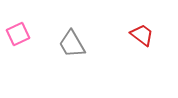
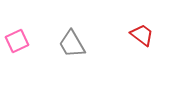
pink square: moved 1 px left, 7 px down
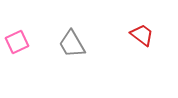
pink square: moved 1 px down
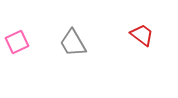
gray trapezoid: moved 1 px right, 1 px up
